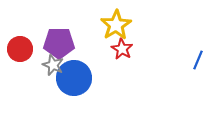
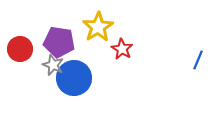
yellow star: moved 18 px left, 2 px down
purple pentagon: moved 1 px up; rotated 8 degrees clockwise
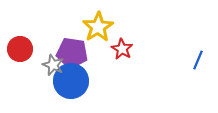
purple pentagon: moved 13 px right, 11 px down
blue circle: moved 3 px left, 3 px down
